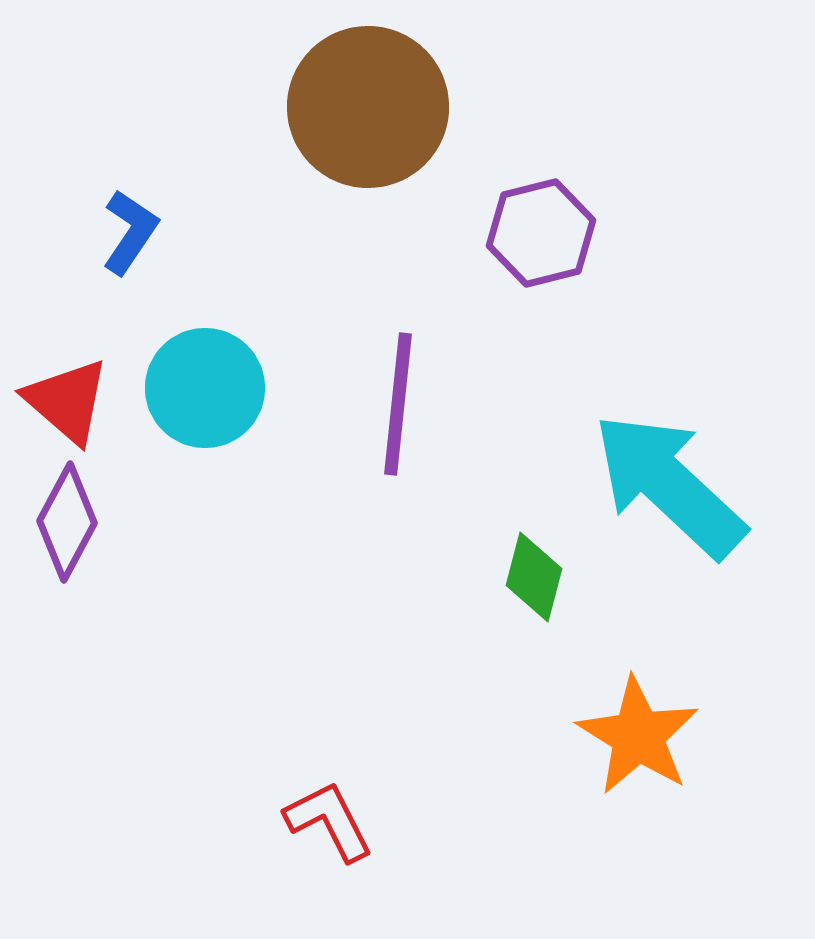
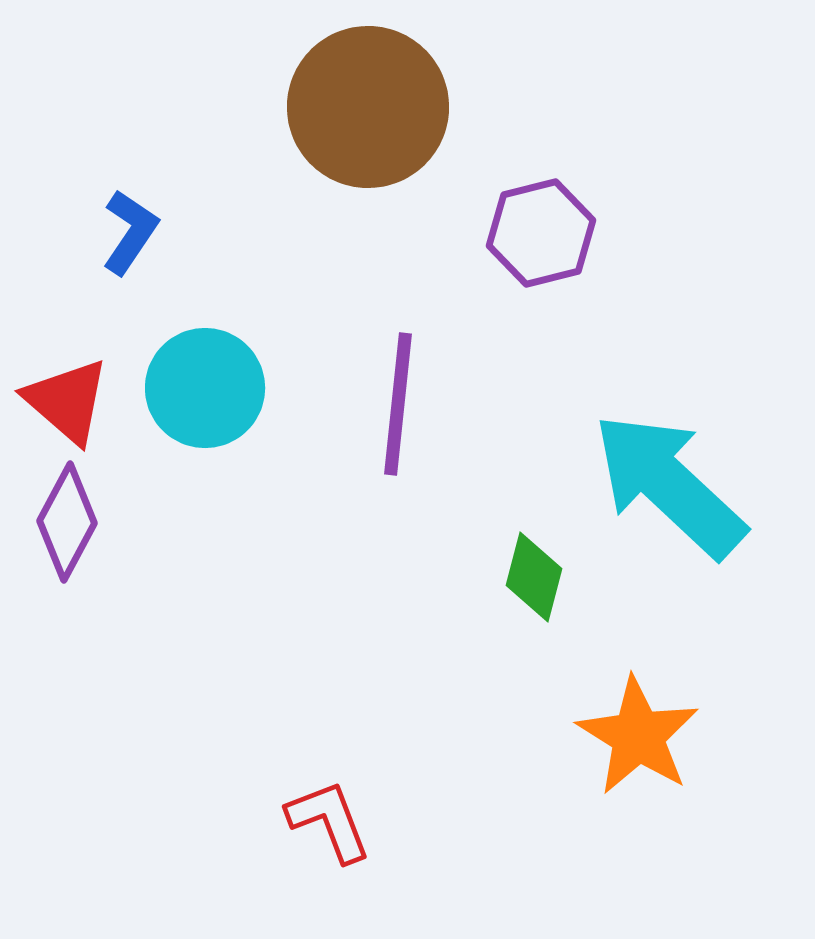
red L-shape: rotated 6 degrees clockwise
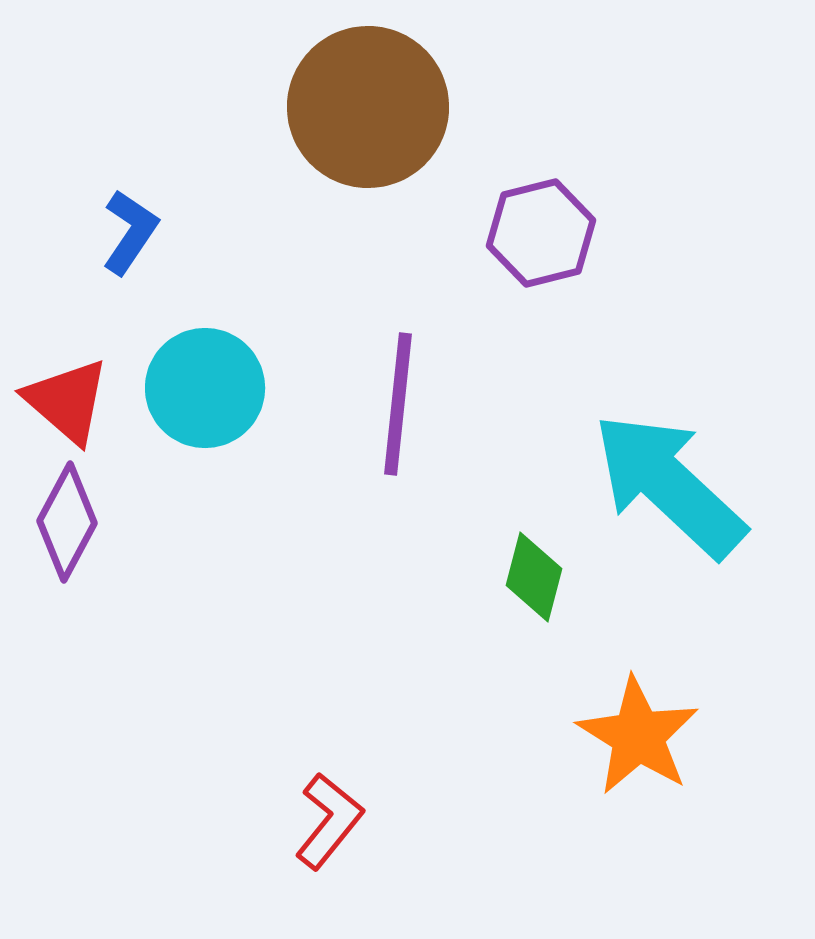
red L-shape: rotated 60 degrees clockwise
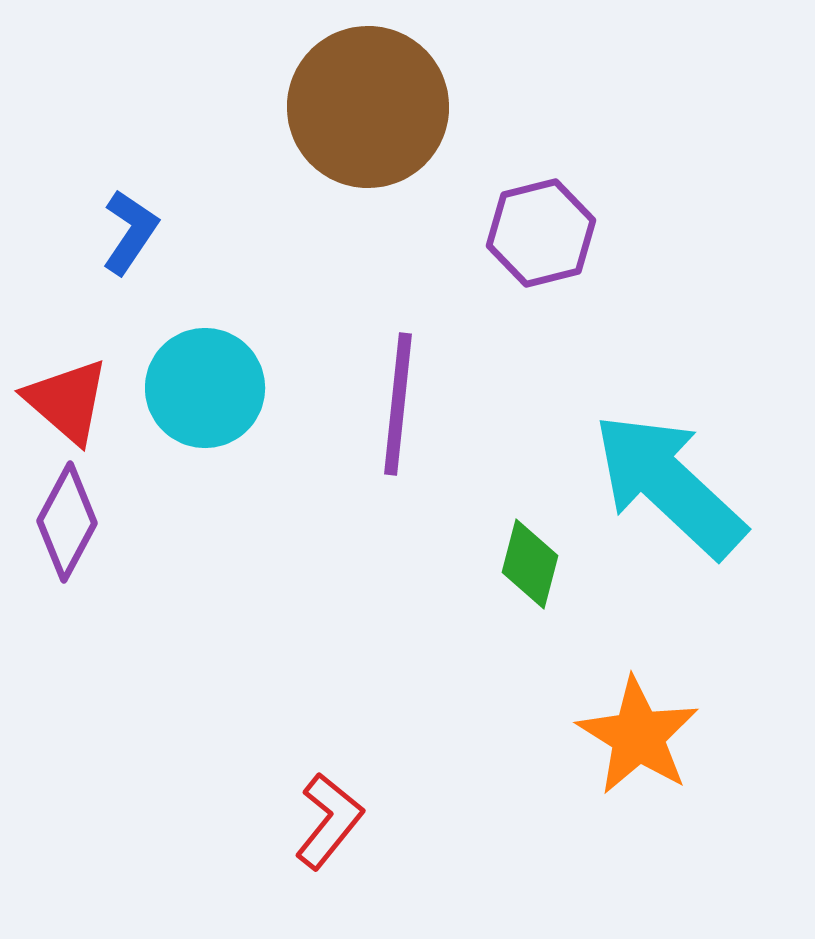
green diamond: moved 4 px left, 13 px up
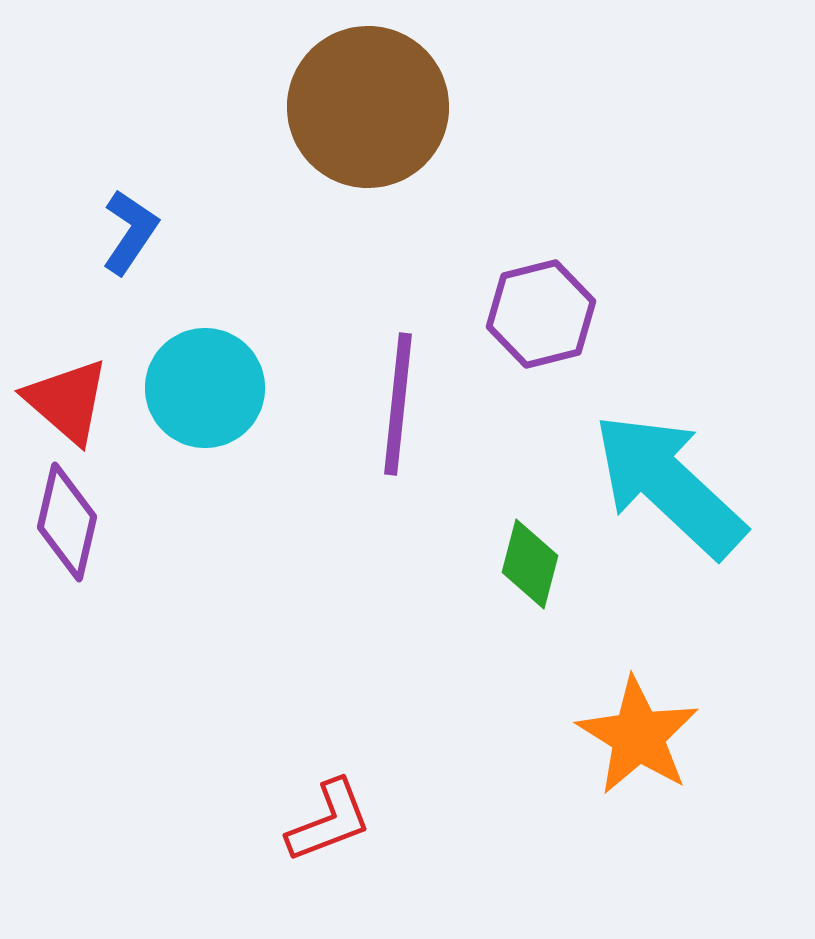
purple hexagon: moved 81 px down
purple diamond: rotated 15 degrees counterclockwise
red L-shape: rotated 30 degrees clockwise
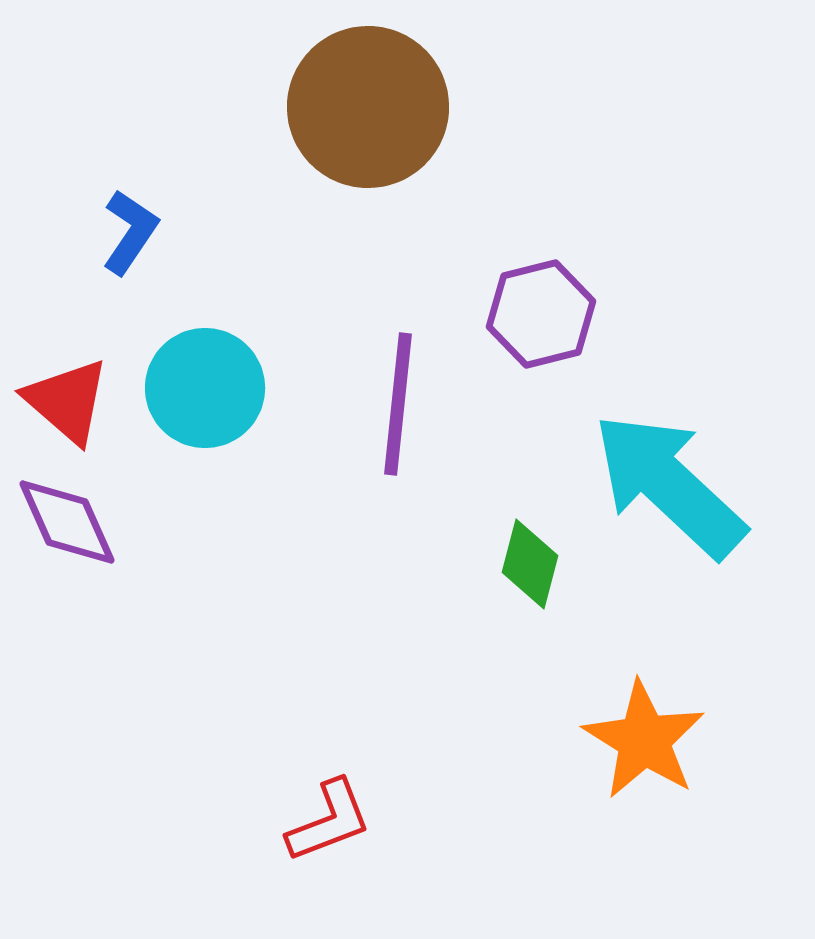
purple diamond: rotated 37 degrees counterclockwise
orange star: moved 6 px right, 4 px down
